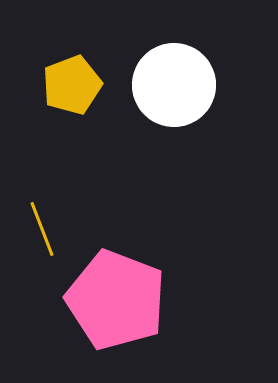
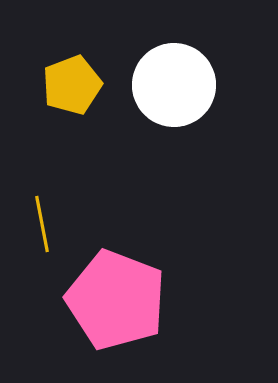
yellow line: moved 5 px up; rotated 10 degrees clockwise
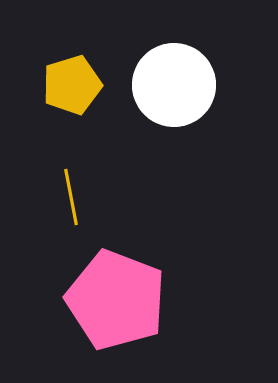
yellow pentagon: rotated 4 degrees clockwise
yellow line: moved 29 px right, 27 px up
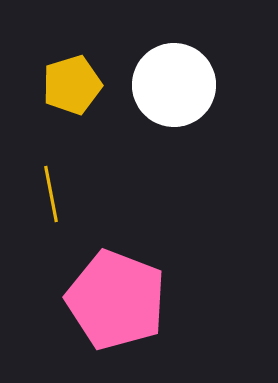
yellow line: moved 20 px left, 3 px up
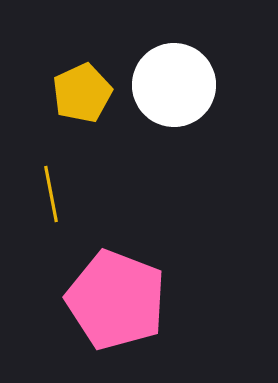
yellow pentagon: moved 10 px right, 8 px down; rotated 8 degrees counterclockwise
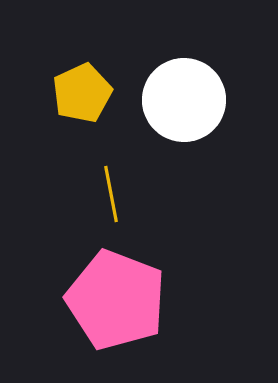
white circle: moved 10 px right, 15 px down
yellow line: moved 60 px right
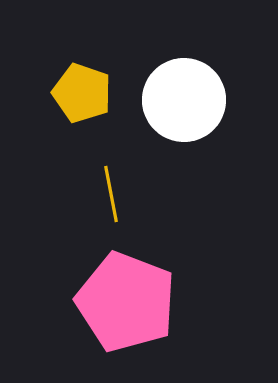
yellow pentagon: rotated 28 degrees counterclockwise
pink pentagon: moved 10 px right, 2 px down
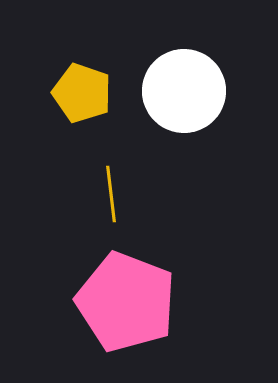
white circle: moved 9 px up
yellow line: rotated 4 degrees clockwise
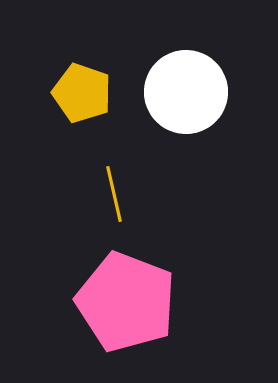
white circle: moved 2 px right, 1 px down
yellow line: moved 3 px right; rotated 6 degrees counterclockwise
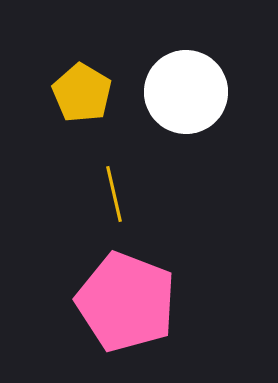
yellow pentagon: rotated 12 degrees clockwise
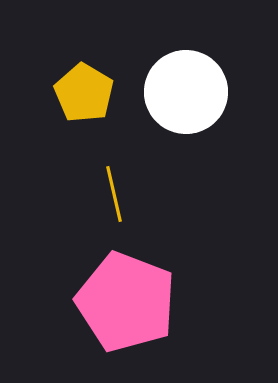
yellow pentagon: moved 2 px right
